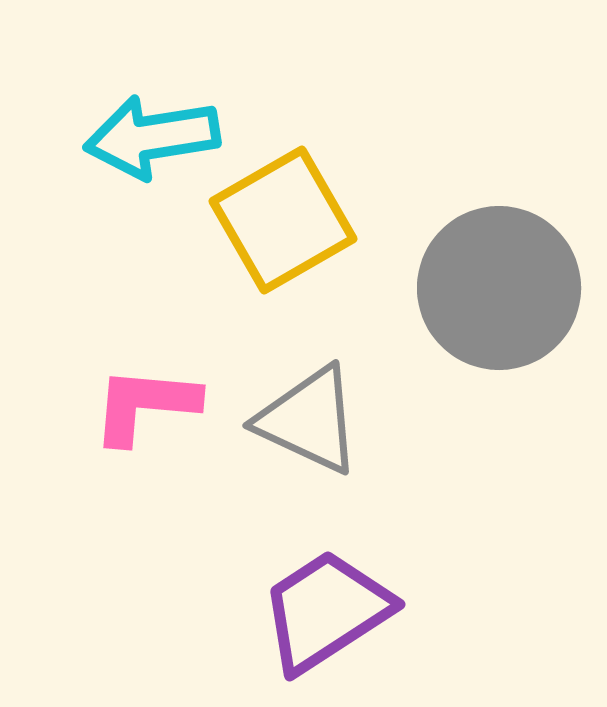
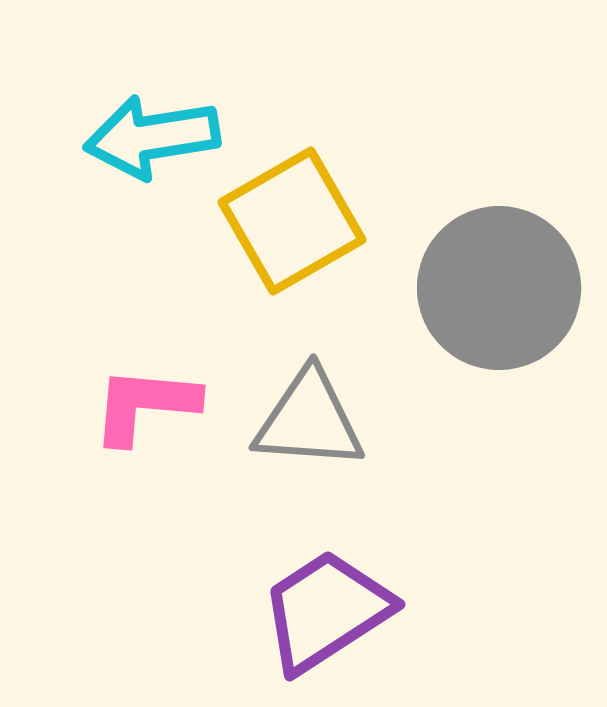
yellow square: moved 9 px right, 1 px down
gray triangle: rotated 21 degrees counterclockwise
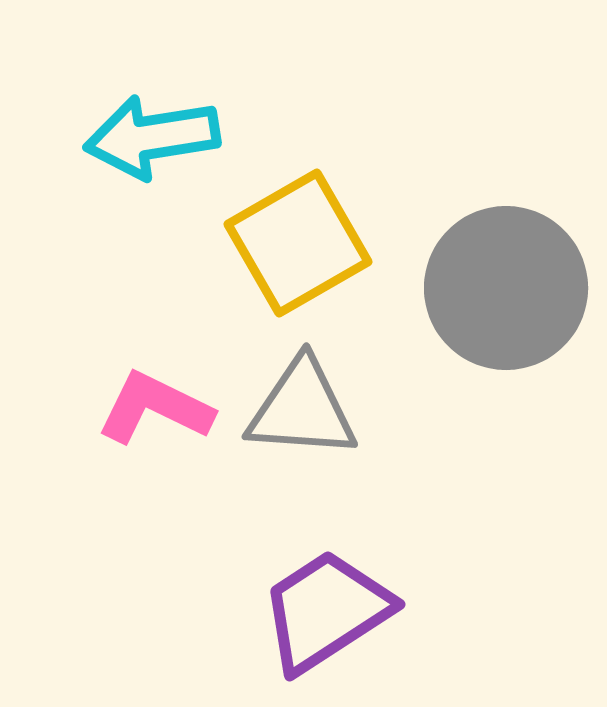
yellow square: moved 6 px right, 22 px down
gray circle: moved 7 px right
pink L-shape: moved 10 px right, 3 px down; rotated 21 degrees clockwise
gray triangle: moved 7 px left, 11 px up
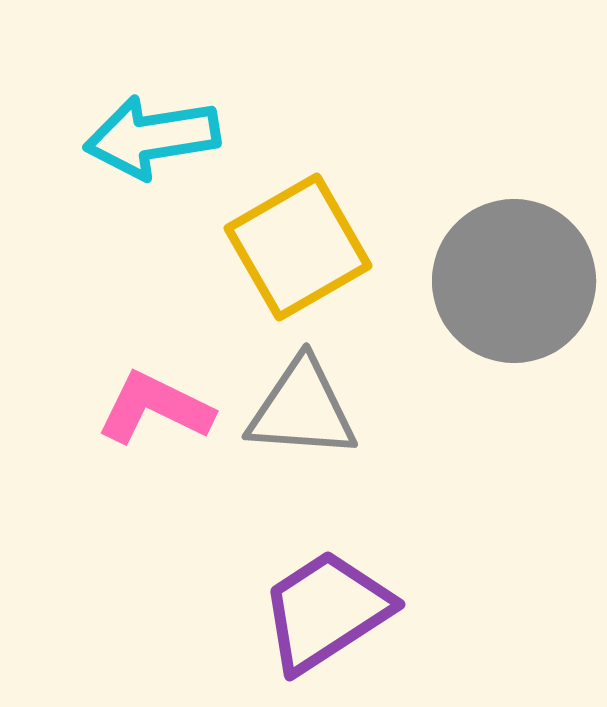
yellow square: moved 4 px down
gray circle: moved 8 px right, 7 px up
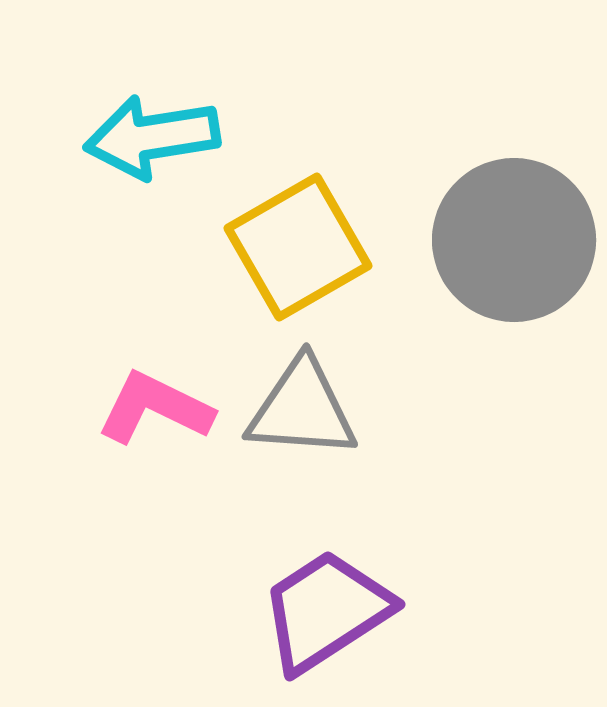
gray circle: moved 41 px up
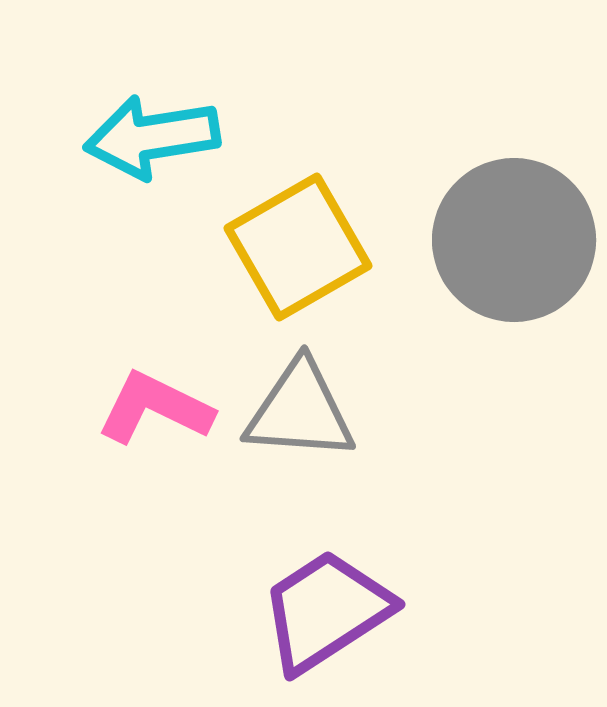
gray triangle: moved 2 px left, 2 px down
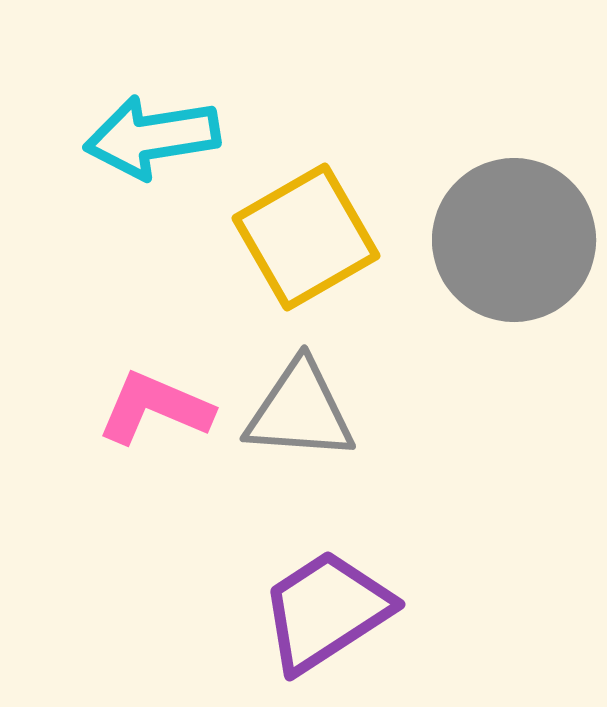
yellow square: moved 8 px right, 10 px up
pink L-shape: rotated 3 degrees counterclockwise
